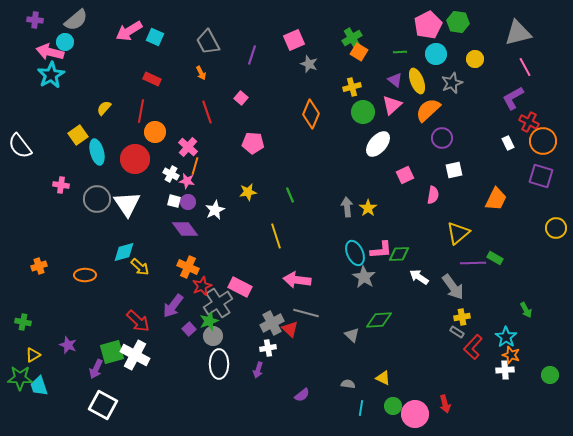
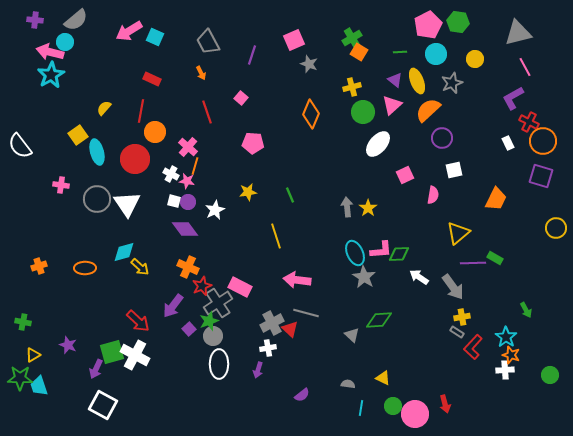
orange ellipse at (85, 275): moved 7 px up
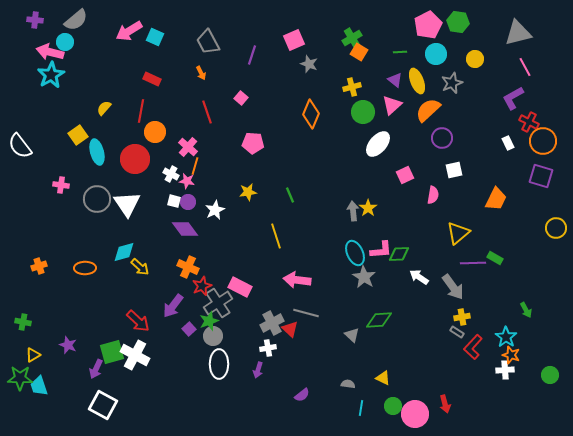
gray arrow at (347, 207): moved 6 px right, 4 px down
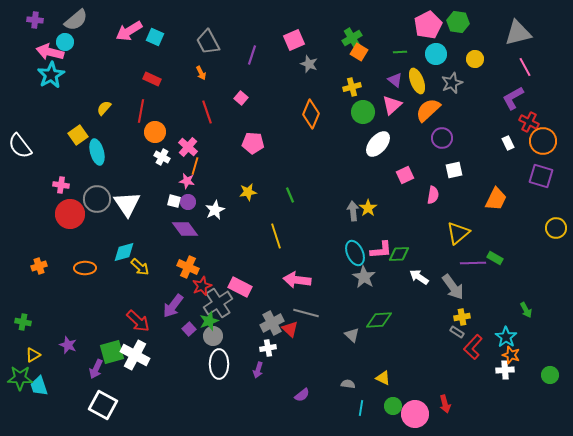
red circle at (135, 159): moved 65 px left, 55 px down
white cross at (171, 174): moved 9 px left, 17 px up
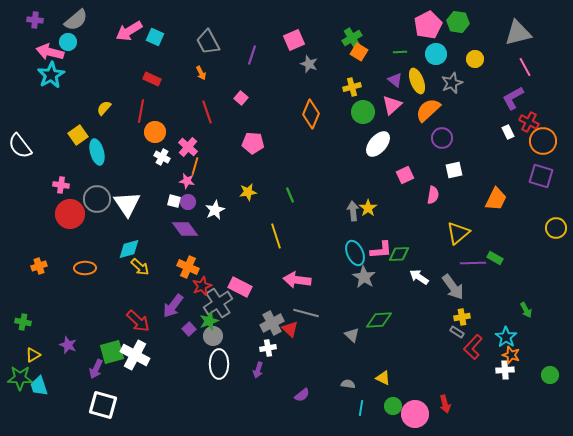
cyan circle at (65, 42): moved 3 px right
white rectangle at (508, 143): moved 11 px up
cyan diamond at (124, 252): moved 5 px right, 3 px up
white square at (103, 405): rotated 12 degrees counterclockwise
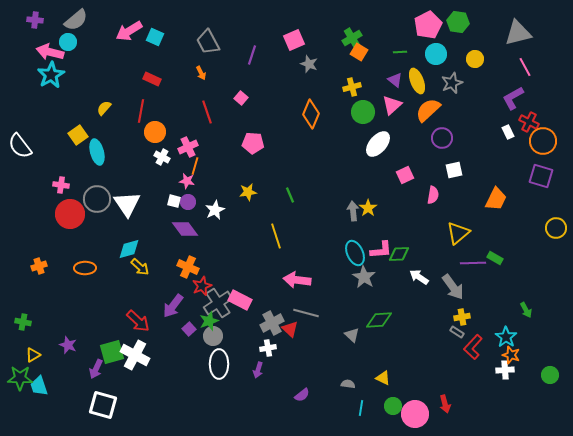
pink cross at (188, 147): rotated 24 degrees clockwise
pink rectangle at (240, 287): moved 13 px down
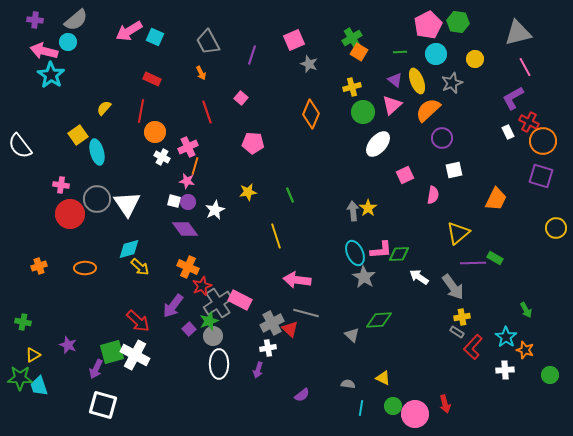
pink arrow at (50, 52): moved 6 px left, 1 px up
cyan star at (51, 75): rotated 8 degrees counterclockwise
orange star at (511, 355): moved 14 px right, 5 px up
